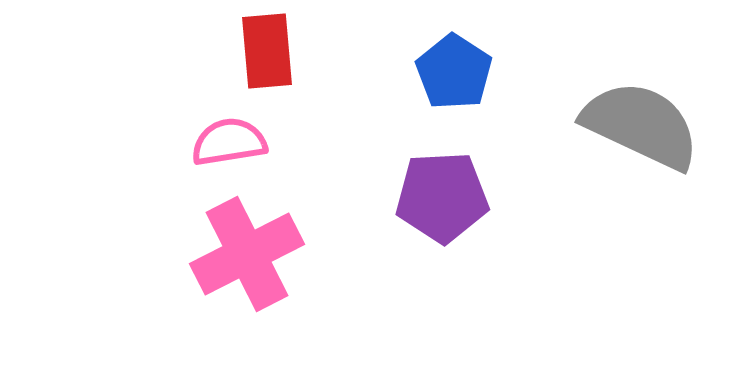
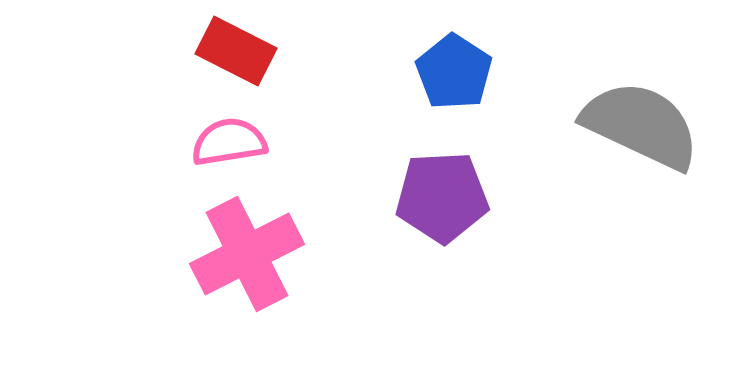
red rectangle: moved 31 px left; rotated 58 degrees counterclockwise
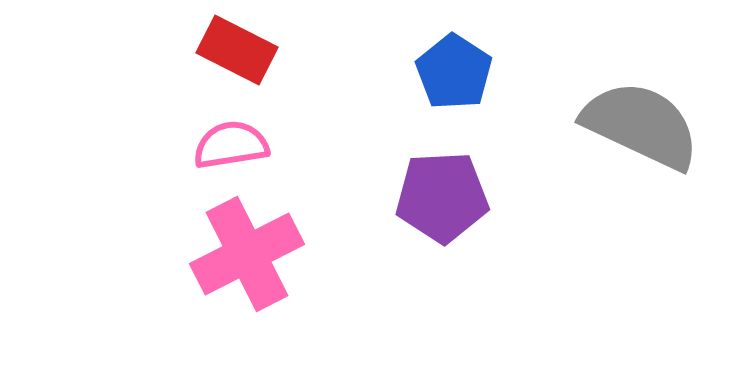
red rectangle: moved 1 px right, 1 px up
pink semicircle: moved 2 px right, 3 px down
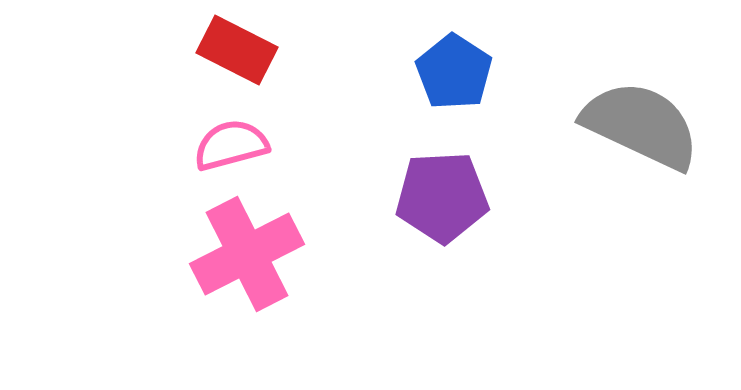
pink semicircle: rotated 6 degrees counterclockwise
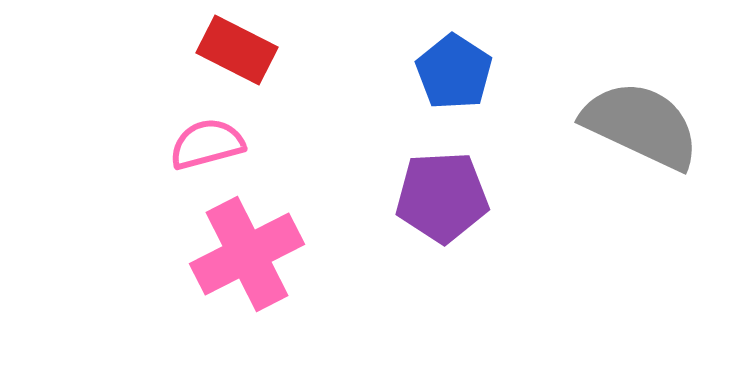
pink semicircle: moved 24 px left, 1 px up
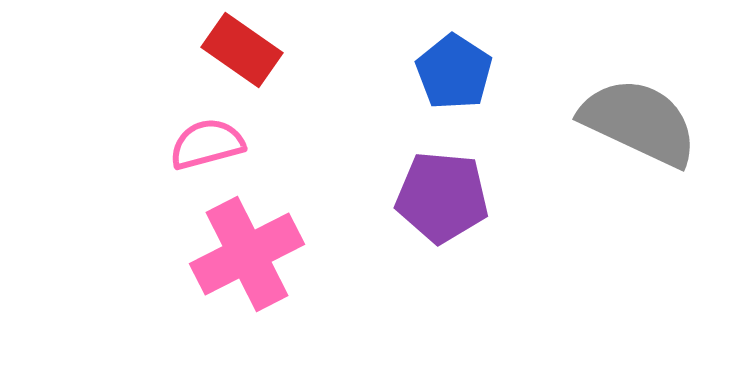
red rectangle: moved 5 px right; rotated 8 degrees clockwise
gray semicircle: moved 2 px left, 3 px up
purple pentagon: rotated 8 degrees clockwise
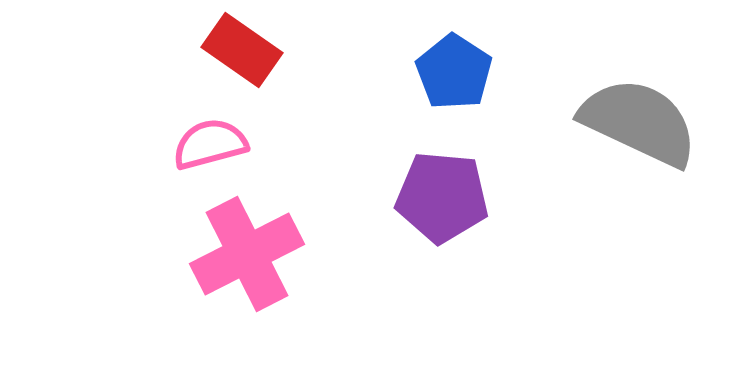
pink semicircle: moved 3 px right
